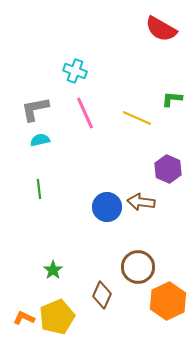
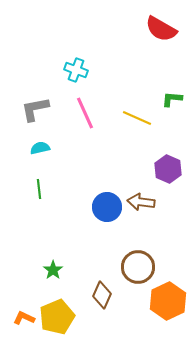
cyan cross: moved 1 px right, 1 px up
cyan semicircle: moved 8 px down
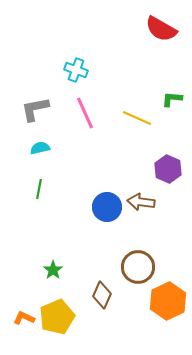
green line: rotated 18 degrees clockwise
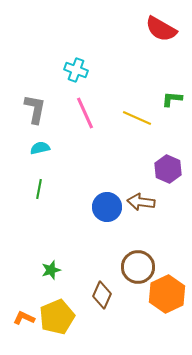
gray L-shape: rotated 112 degrees clockwise
green star: moved 2 px left; rotated 18 degrees clockwise
orange hexagon: moved 1 px left, 7 px up
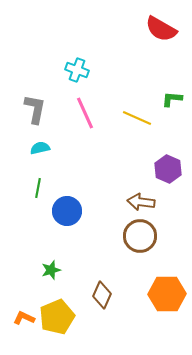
cyan cross: moved 1 px right
green line: moved 1 px left, 1 px up
blue circle: moved 40 px left, 4 px down
brown circle: moved 2 px right, 31 px up
orange hexagon: rotated 24 degrees clockwise
